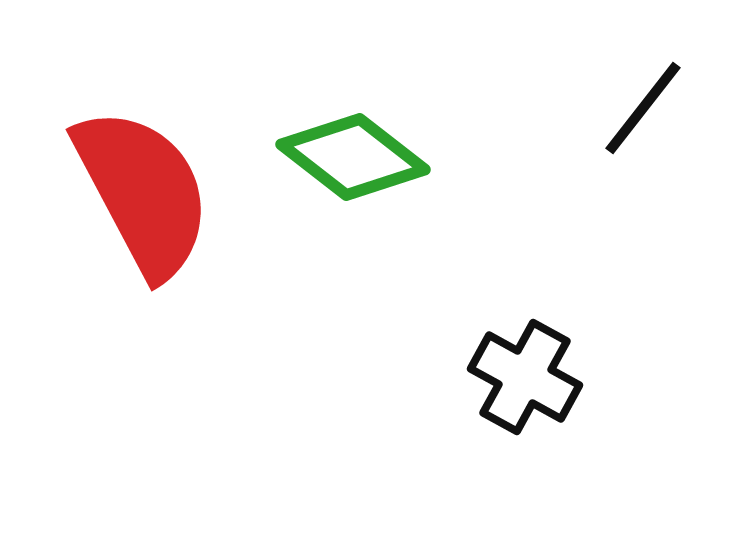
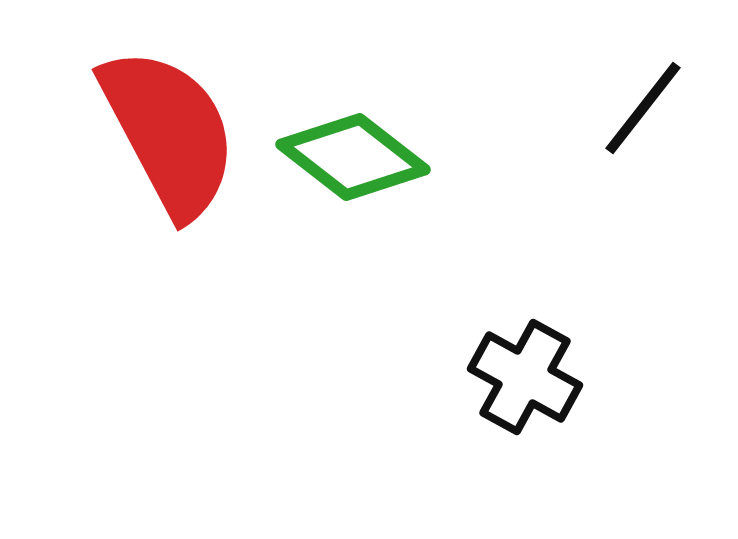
red semicircle: moved 26 px right, 60 px up
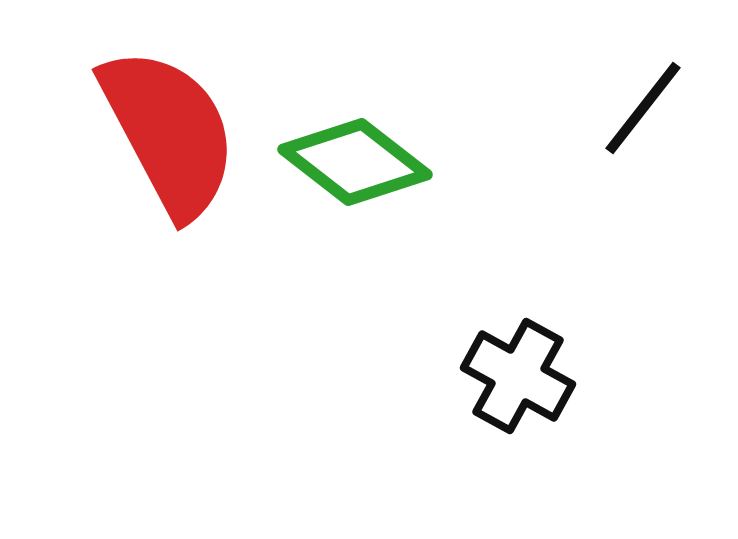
green diamond: moved 2 px right, 5 px down
black cross: moved 7 px left, 1 px up
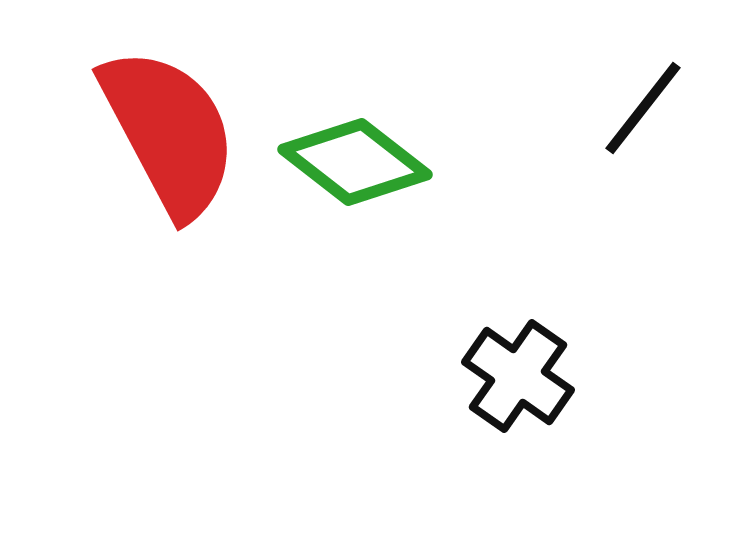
black cross: rotated 6 degrees clockwise
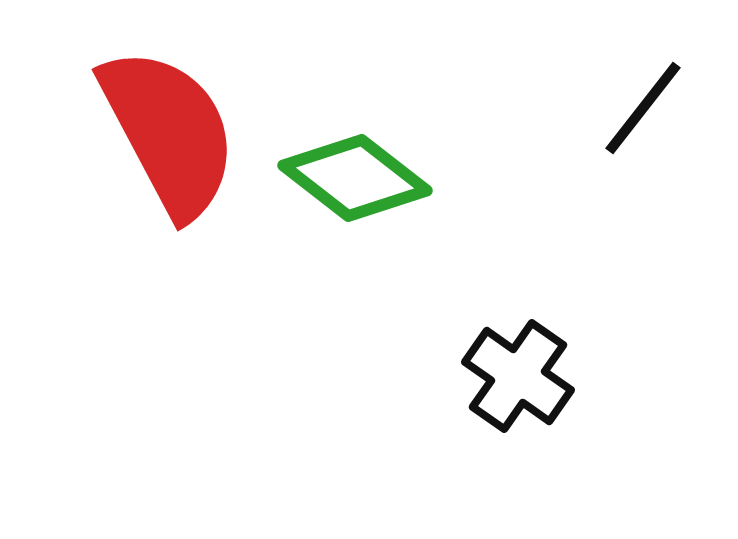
green diamond: moved 16 px down
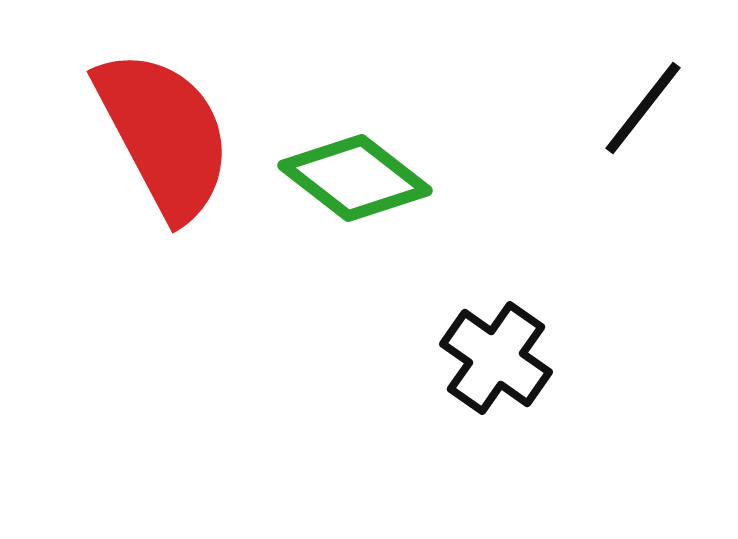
red semicircle: moved 5 px left, 2 px down
black cross: moved 22 px left, 18 px up
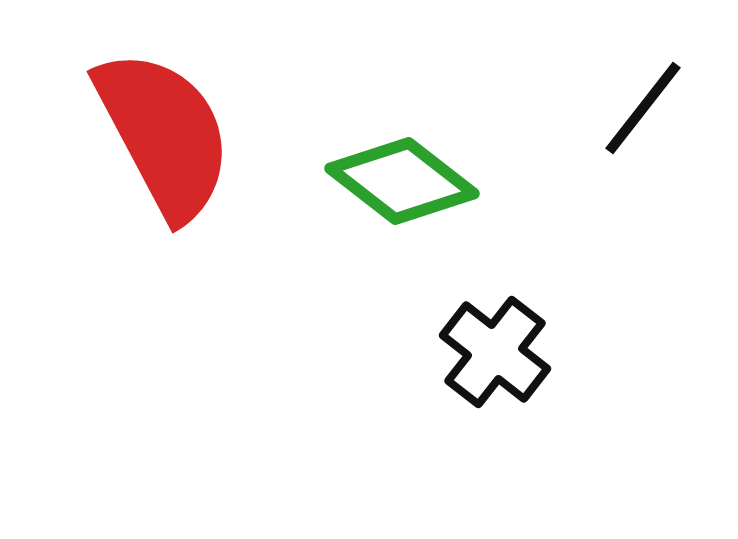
green diamond: moved 47 px right, 3 px down
black cross: moved 1 px left, 6 px up; rotated 3 degrees clockwise
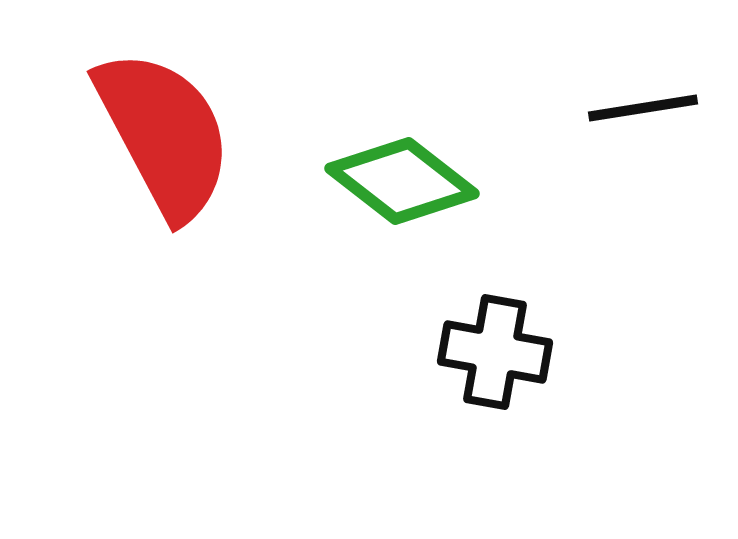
black line: rotated 43 degrees clockwise
black cross: rotated 28 degrees counterclockwise
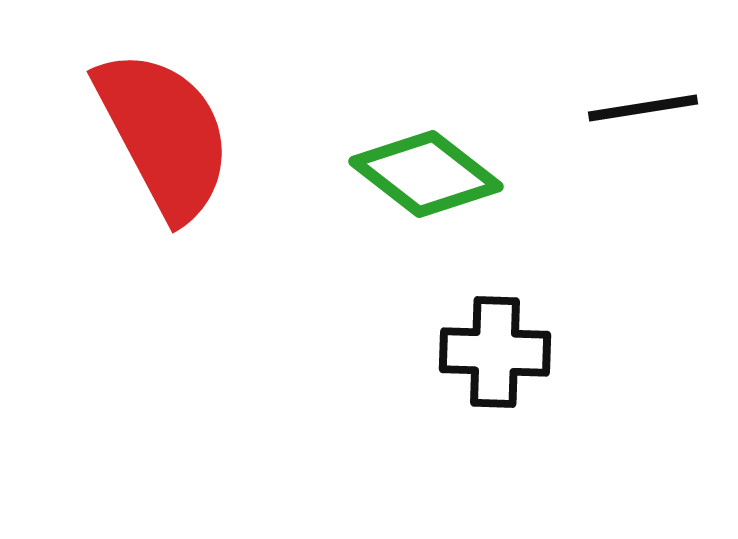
green diamond: moved 24 px right, 7 px up
black cross: rotated 8 degrees counterclockwise
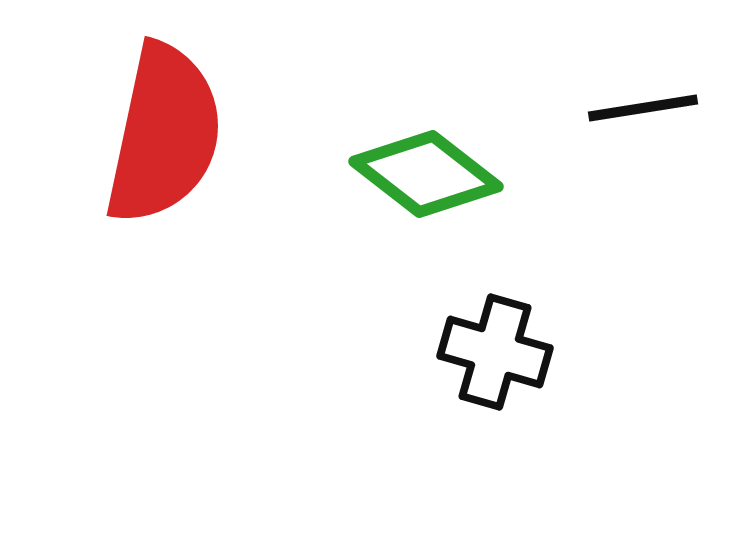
red semicircle: rotated 40 degrees clockwise
black cross: rotated 14 degrees clockwise
